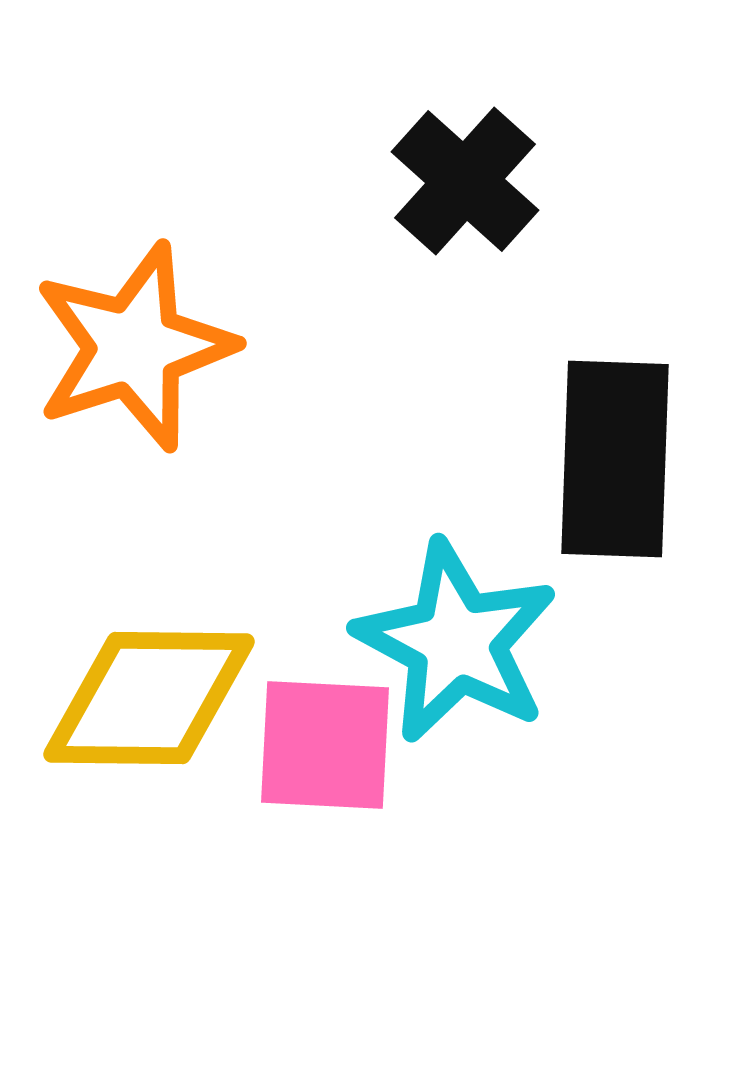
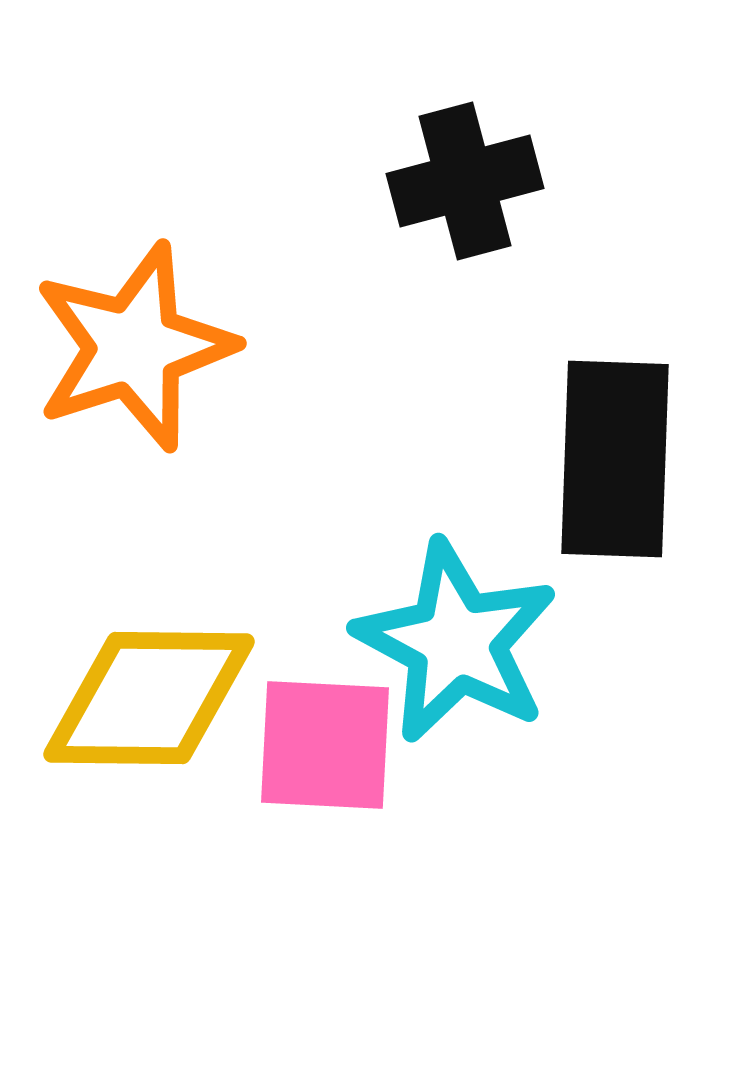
black cross: rotated 33 degrees clockwise
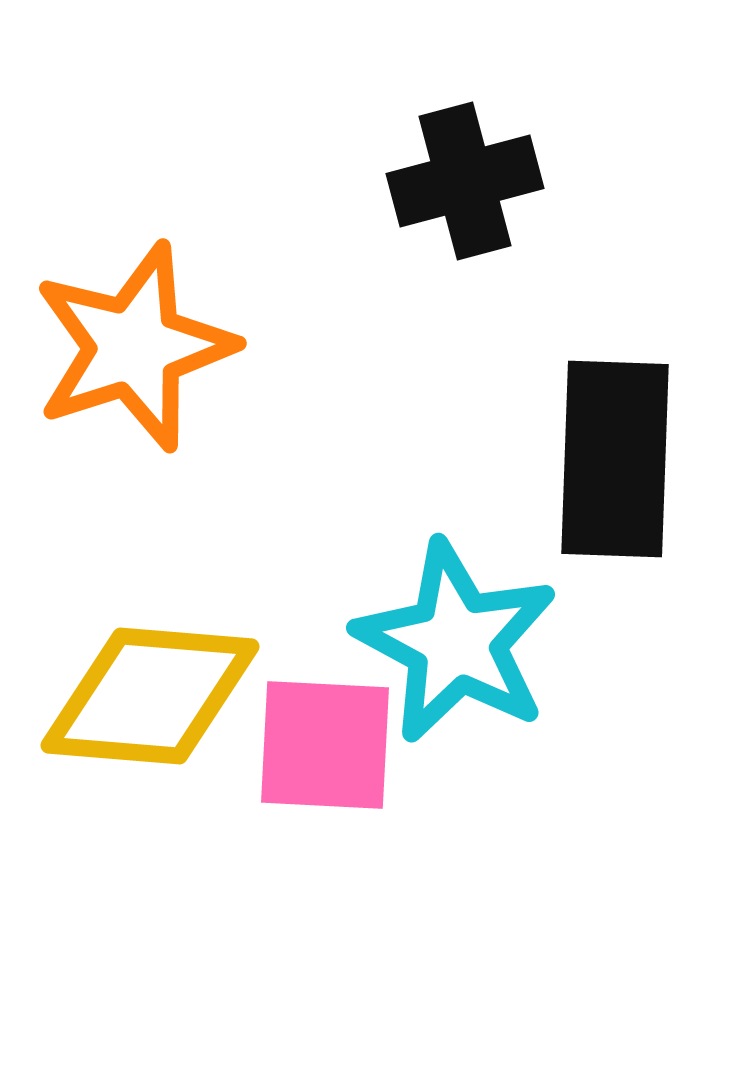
yellow diamond: moved 1 px right, 2 px up; rotated 4 degrees clockwise
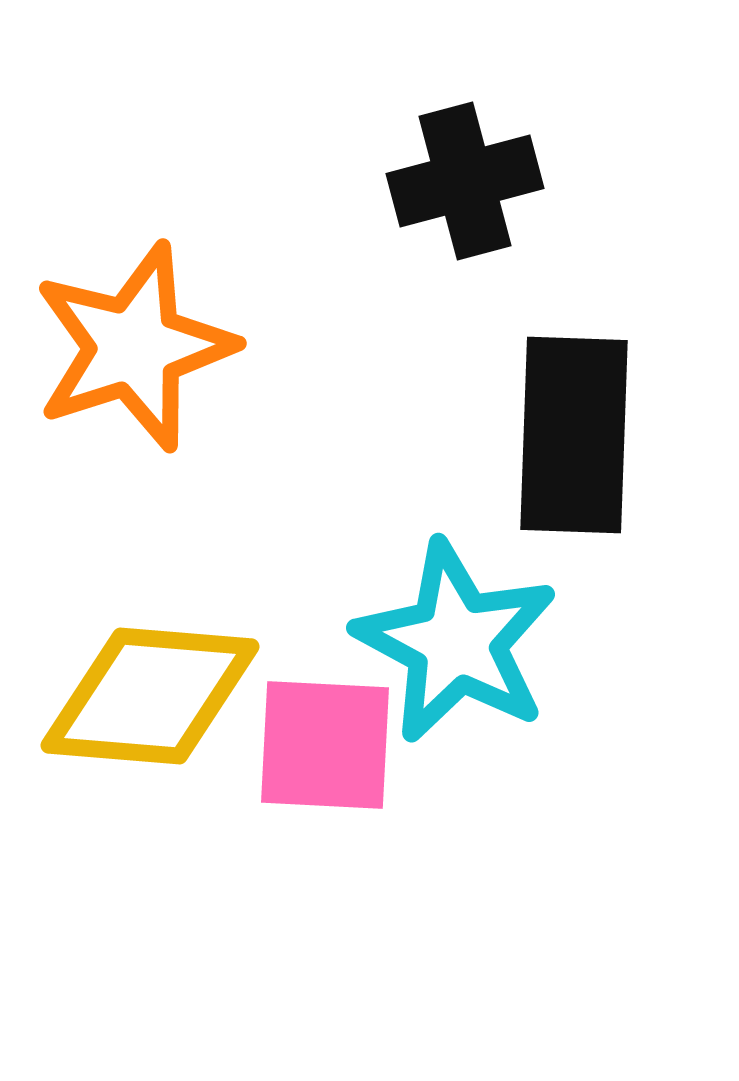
black rectangle: moved 41 px left, 24 px up
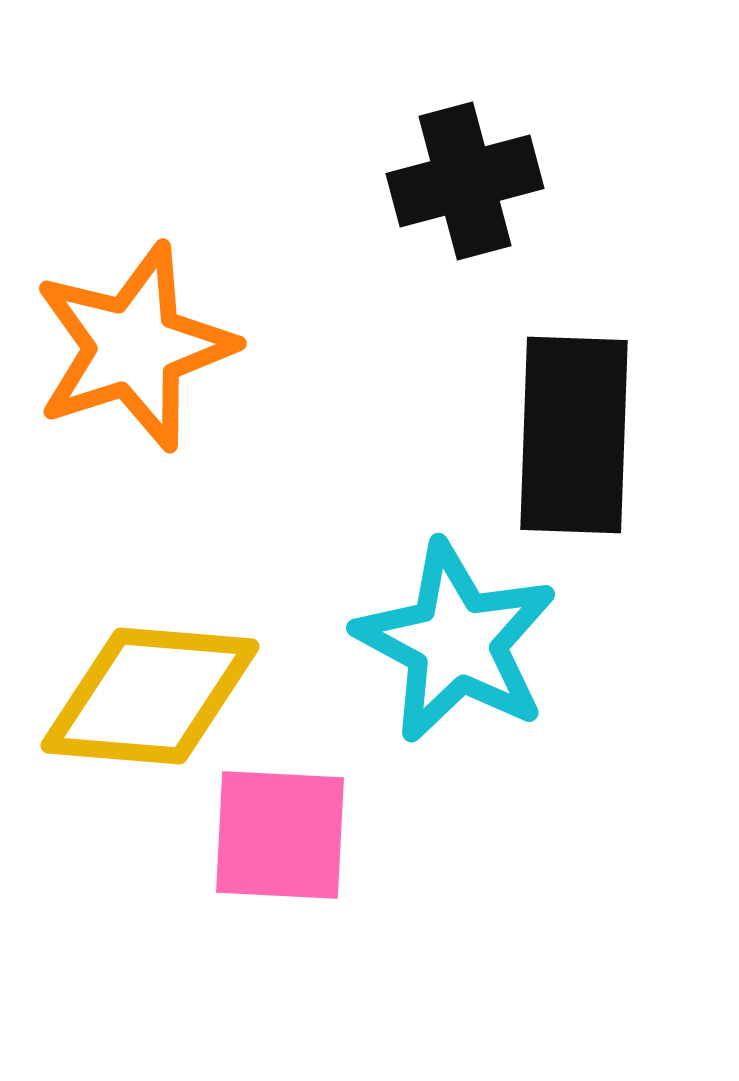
pink square: moved 45 px left, 90 px down
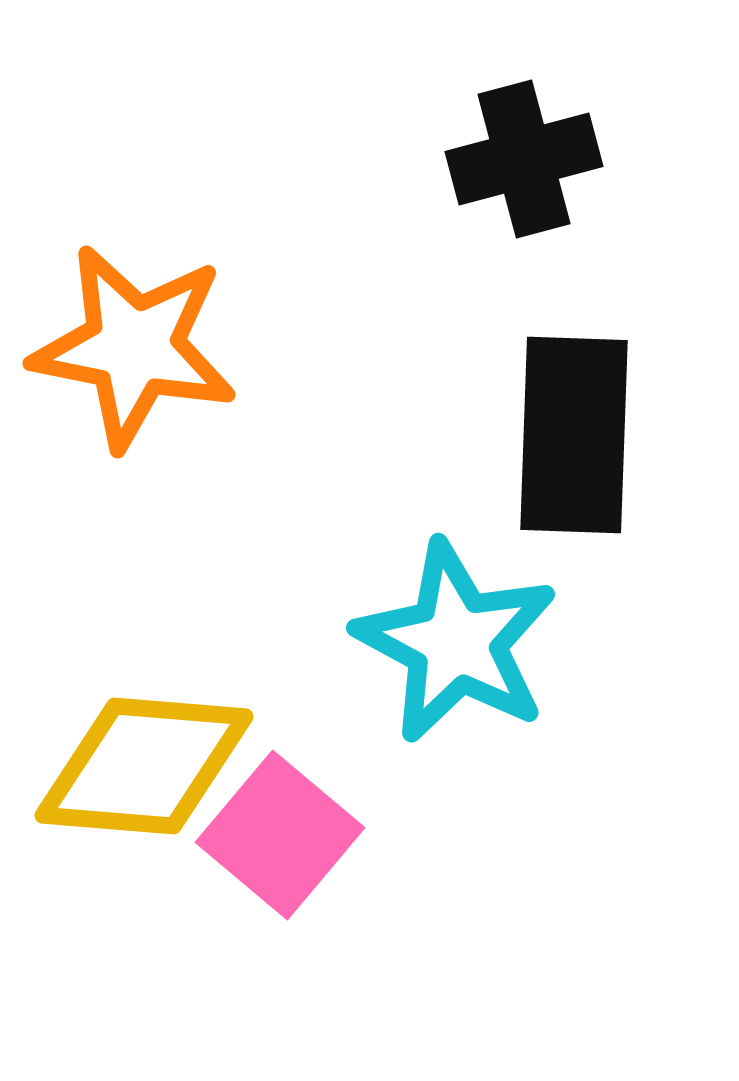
black cross: moved 59 px right, 22 px up
orange star: rotated 29 degrees clockwise
yellow diamond: moved 6 px left, 70 px down
pink square: rotated 37 degrees clockwise
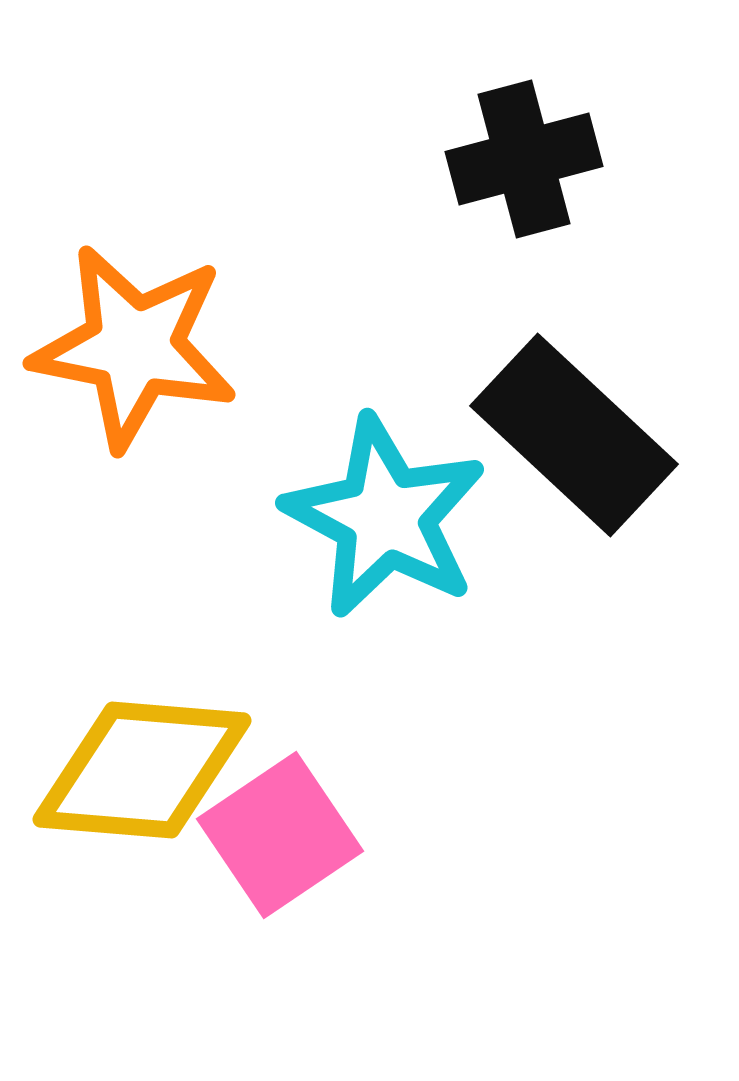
black rectangle: rotated 49 degrees counterclockwise
cyan star: moved 71 px left, 125 px up
yellow diamond: moved 2 px left, 4 px down
pink square: rotated 16 degrees clockwise
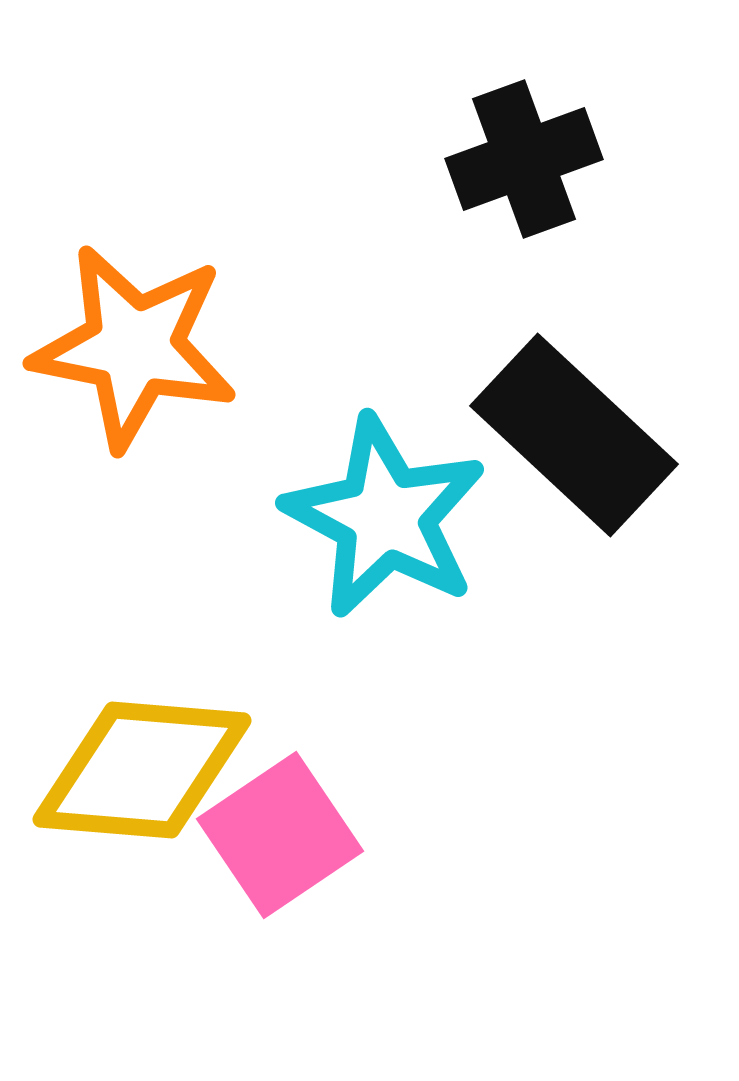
black cross: rotated 5 degrees counterclockwise
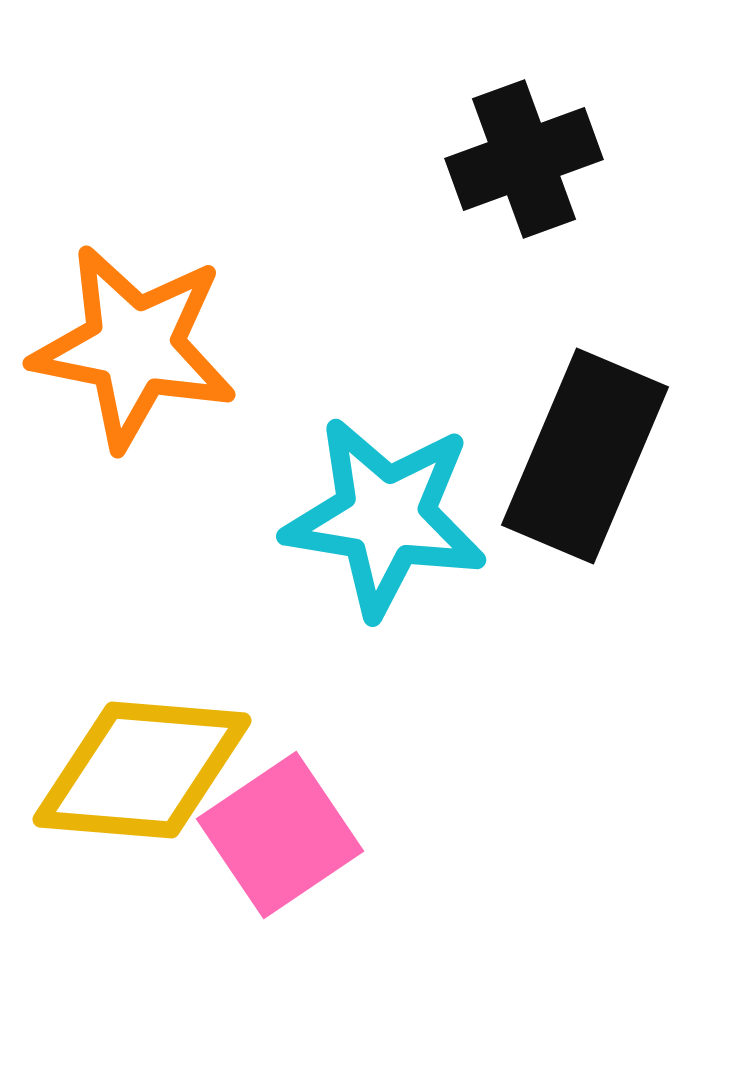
black rectangle: moved 11 px right, 21 px down; rotated 70 degrees clockwise
cyan star: rotated 19 degrees counterclockwise
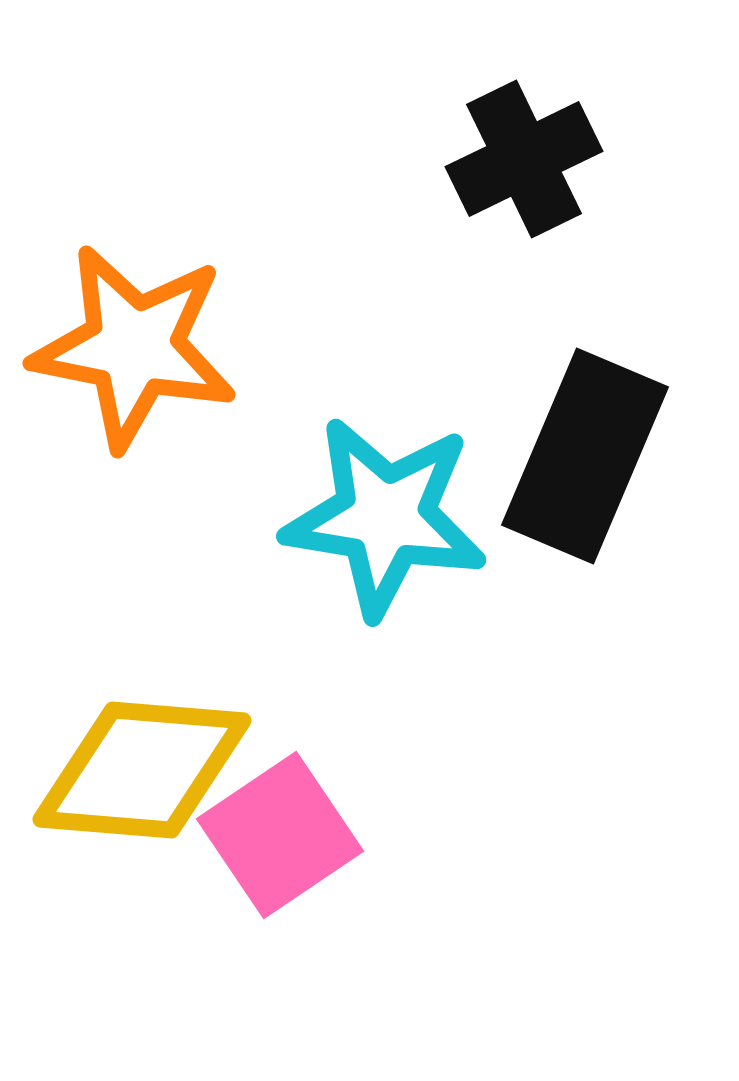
black cross: rotated 6 degrees counterclockwise
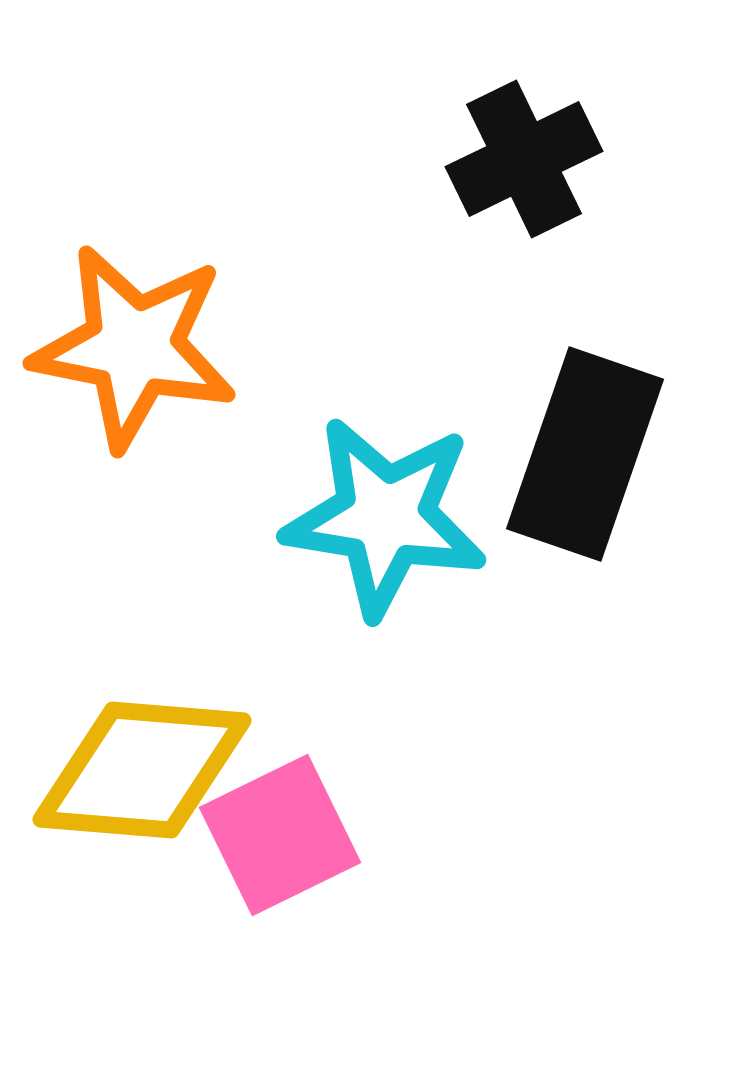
black rectangle: moved 2 px up; rotated 4 degrees counterclockwise
pink square: rotated 8 degrees clockwise
